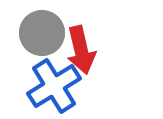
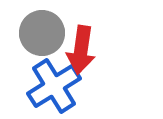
red arrow: rotated 21 degrees clockwise
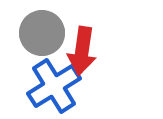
red arrow: moved 1 px right, 1 px down
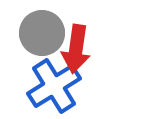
red arrow: moved 6 px left, 2 px up
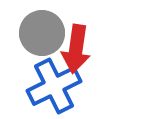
blue cross: rotated 6 degrees clockwise
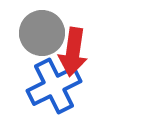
red arrow: moved 3 px left, 3 px down
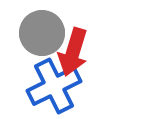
red arrow: rotated 9 degrees clockwise
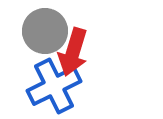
gray circle: moved 3 px right, 2 px up
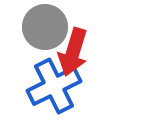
gray circle: moved 4 px up
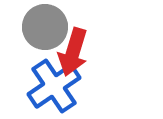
blue cross: rotated 8 degrees counterclockwise
